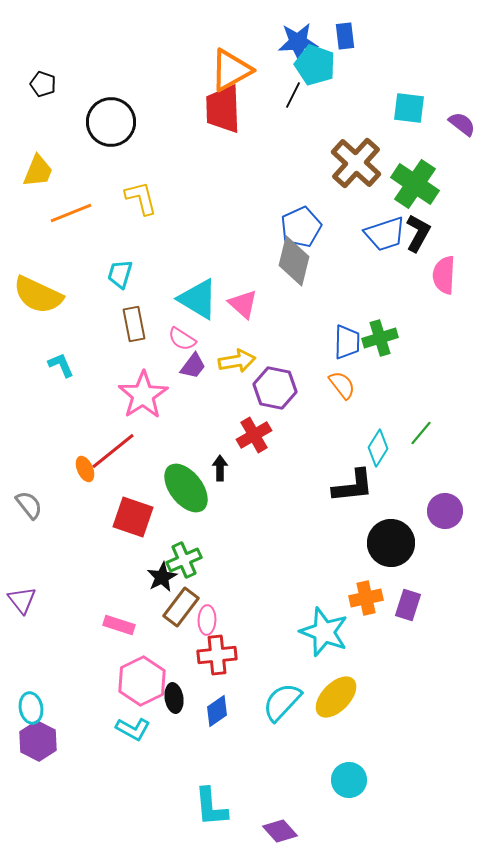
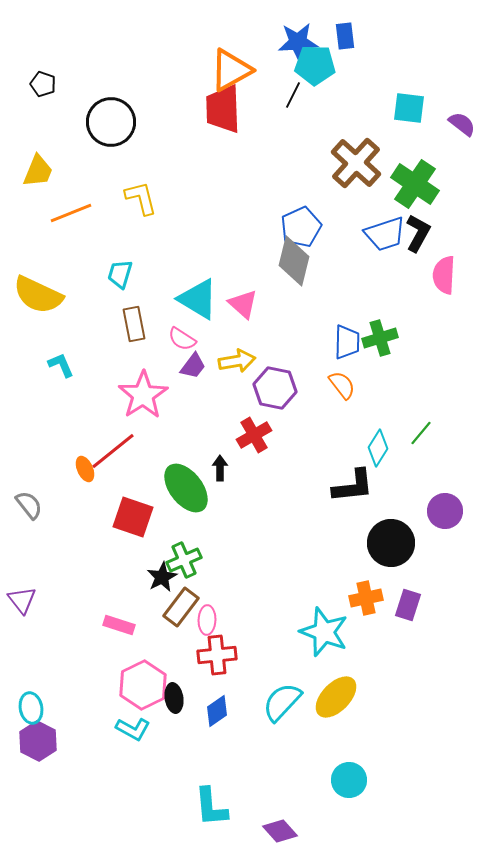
cyan pentagon at (315, 65): rotated 18 degrees counterclockwise
pink hexagon at (142, 681): moved 1 px right, 4 px down
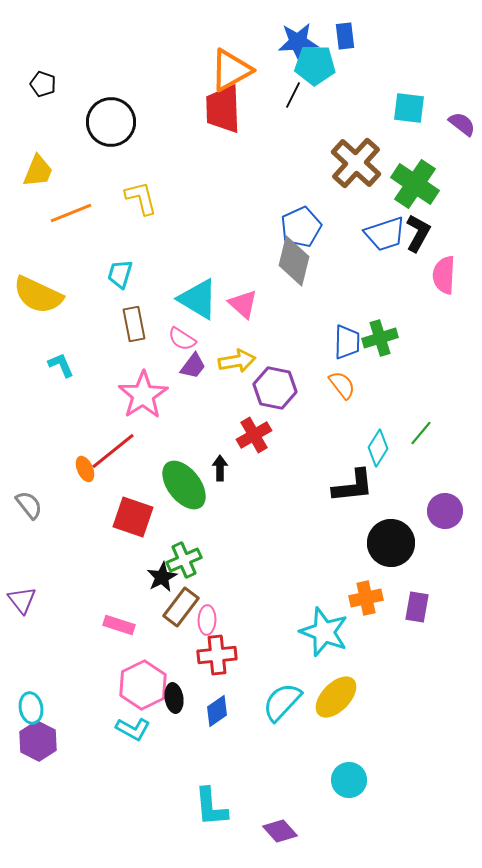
green ellipse at (186, 488): moved 2 px left, 3 px up
purple rectangle at (408, 605): moved 9 px right, 2 px down; rotated 8 degrees counterclockwise
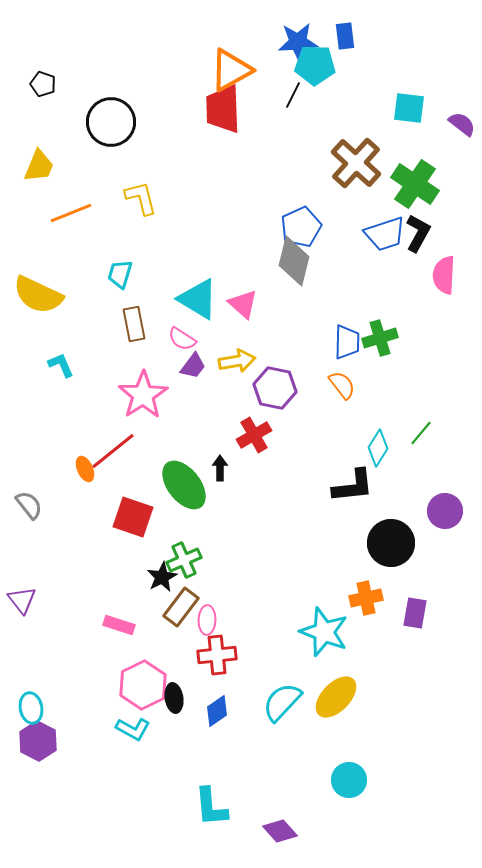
yellow trapezoid at (38, 171): moved 1 px right, 5 px up
purple rectangle at (417, 607): moved 2 px left, 6 px down
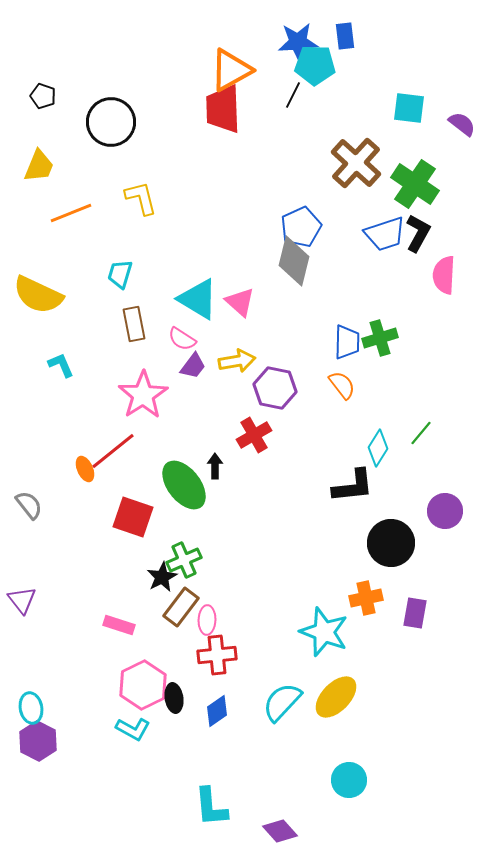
black pentagon at (43, 84): moved 12 px down
pink triangle at (243, 304): moved 3 px left, 2 px up
black arrow at (220, 468): moved 5 px left, 2 px up
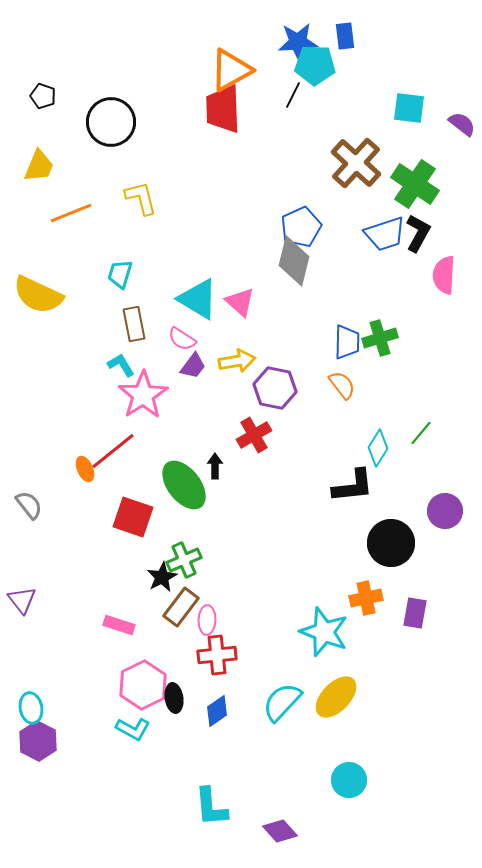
cyan L-shape at (61, 365): moved 60 px right; rotated 8 degrees counterclockwise
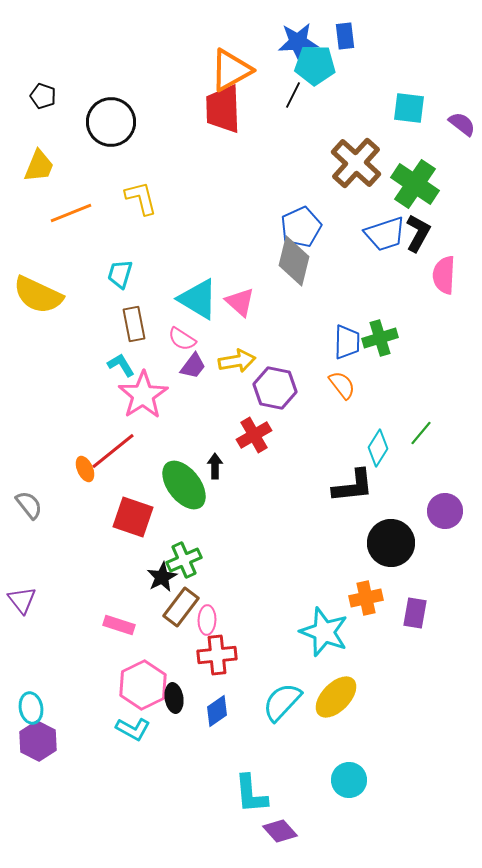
cyan L-shape at (211, 807): moved 40 px right, 13 px up
